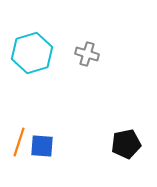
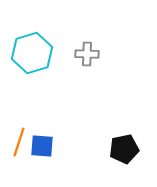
gray cross: rotated 15 degrees counterclockwise
black pentagon: moved 2 px left, 5 px down
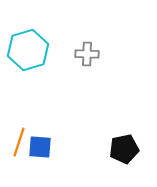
cyan hexagon: moved 4 px left, 3 px up
blue square: moved 2 px left, 1 px down
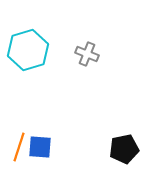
gray cross: rotated 20 degrees clockwise
orange line: moved 5 px down
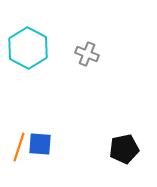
cyan hexagon: moved 2 px up; rotated 15 degrees counterclockwise
blue square: moved 3 px up
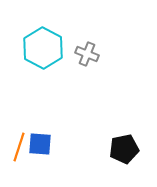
cyan hexagon: moved 15 px right
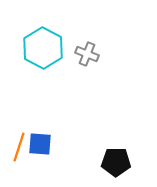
black pentagon: moved 8 px left, 13 px down; rotated 12 degrees clockwise
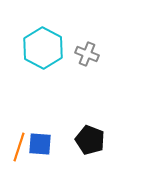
black pentagon: moved 26 px left, 22 px up; rotated 20 degrees clockwise
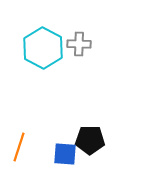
gray cross: moved 8 px left, 10 px up; rotated 20 degrees counterclockwise
black pentagon: rotated 20 degrees counterclockwise
blue square: moved 25 px right, 10 px down
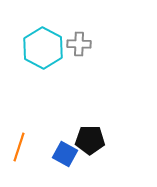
blue square: rotated 25 degrees clockwise
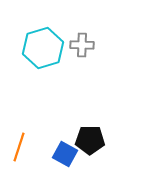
gray cross: moved 3 px right, 1 px down
cyan hexagon: rotated 15 degrees clockwise
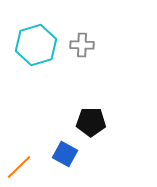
cyan hexagon: moved 7 px left, 3 px up
black pentagon: moved 1 px right, 18 px up
orange line: moved 20 px down; rotated 28 degrees clockwise
